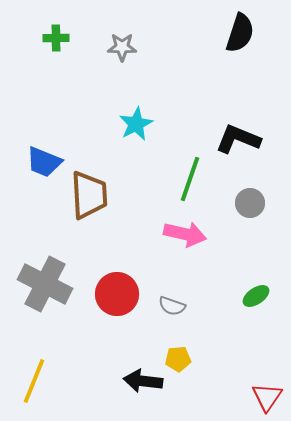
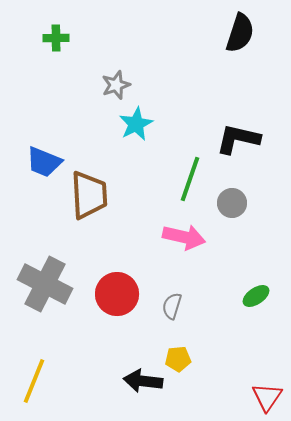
gray star: moved 6 px left, 38 px down; rotated 20 degrees counterclockwise
black L-shape: rotated 9 degrees counterclockwise
gray circle: moved 18 px left
pink arrow: moved 1 px left, 3 px down
gray semicircle: rotated 88 degrees clockwise
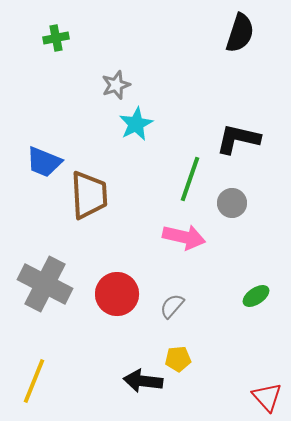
green cross: rotated 10 degrees counterclockwise
gray semicircle: rotated 24 degrees clockwise
red triangle: rotated 16 degrees counterclockwise
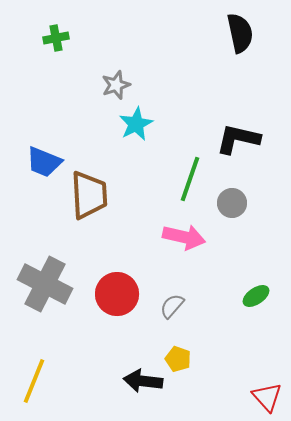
black semicircle: rotated 30 degrees counterclockwise
yellow pentagon: rotated 25 degrees clockwise
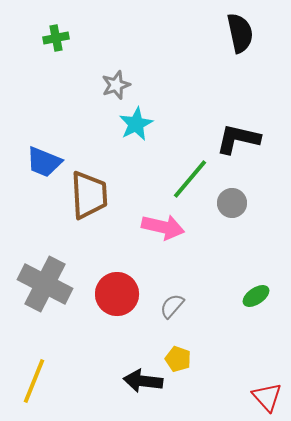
green line: rotated 21 degrees clockwise
pink arrow: moved 21 px left, 10 px up
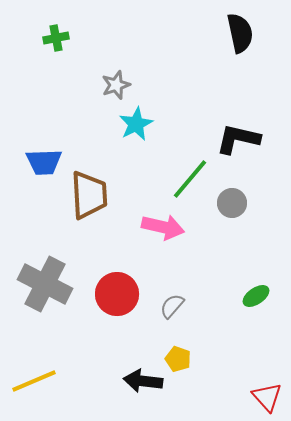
blue trapezoid: rotated 24 degrees counterclockwise
yellow line: rotated 45 degrees clockwise
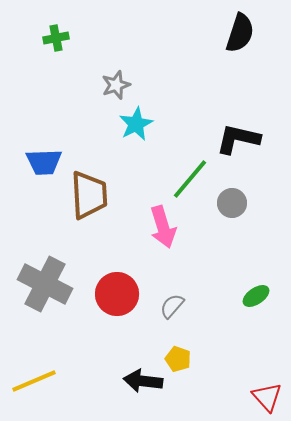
black semicircle: rotated 30 degrees clockwise
pink arrow: rotated 60 degrees clockwise
